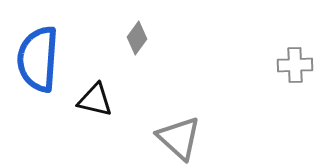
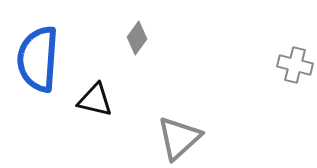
gray cross: rotated 16 degrees clockwise
gray triangle: rotated 36 degrees clockwise
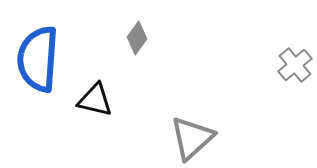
gray cross: rotated 36 degrees clockwise
gray triangle: moved 13 px right
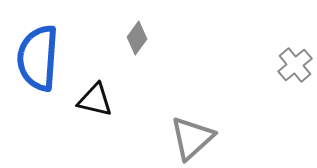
blue semicircle: moved 1 px up
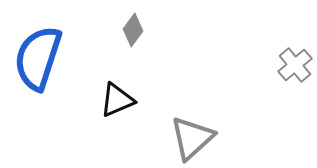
gray diamond: moved 4 px left, 8 px up
blue semicircle: rotated 14 degrees clockwise
black triangle: moved 22 px right; rotated 36 degrees counterclockwise
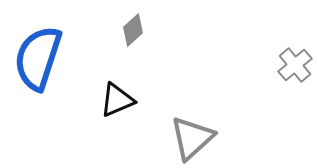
gray diamond: rotated 12 degrees clockwise
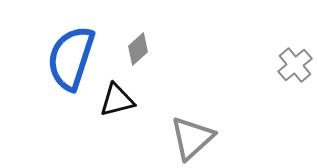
gray diamond: moved 5 px right, 19 px down
blue semicircle: moved 33 px right
black triangle: rotated 9 degrees clockwise
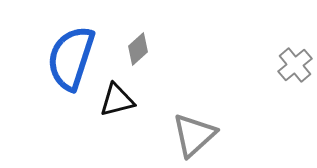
gray triangle: moved 2 px right, 3 px up
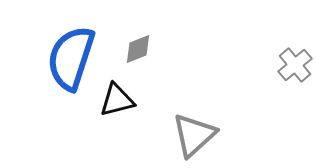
gray diamond: rotated 20 degrees clockwise
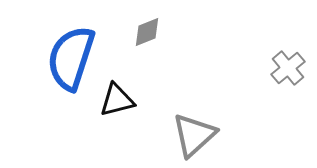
gray diamond: moved 9 px right, 17 px up
gray cross: moved 7 px left, 3 px down
